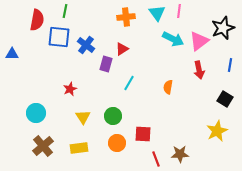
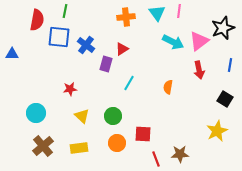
cyan arrow: moved 3 px down
red star: rotated 16 degrees clockwise
yellow triangle: moved 1 px left, 1 px up; rotated 14 degrees counterclockwise
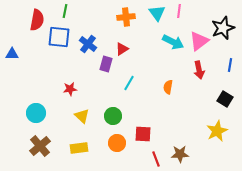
blue cross: moved 2 px right, 1 px up
brown cross: moved 3 px left
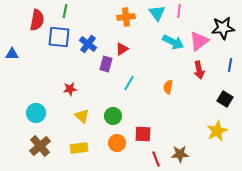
black star: rotated 15 degrees clockwise
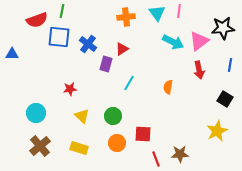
green line: moved 3 px left
red semicircle: rotated 60 degrees clockwise
yellow rectangle: rotated 24 degrees clockwise
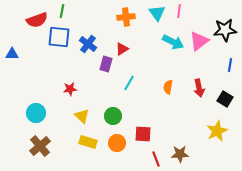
black star: moved 2 px right, 2 px down
red arrow: moved 18 px down
yellow rectangle: moved 9 px right, 6 px up
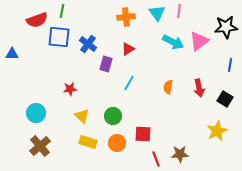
black star: moved 1 px right, 3 px up
red triangle: moved 6 px right
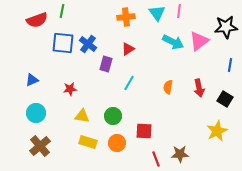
blue square: moved 4 px right, 6 px down
blue triangle: moved 20 px right, 26 px down; rotated 24 degrees counterclockwise
yellow triangle: rotated 35 degrees counterclockwise
red square: moved 1 px right, 3 px up
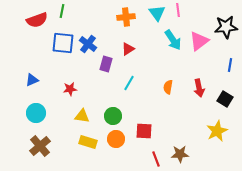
pink line: moved 1 px left, 1 px up; rotated 16 degrees counterclockwise
cyan arrow: moved 2 px up; rotated 30 degrees clockwise
orange circle: moved 1 px left, 4 px up
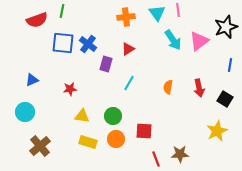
black star: rotated 15 degrees counterclockwise
cyan circle: moved 11 px left, 1 px up
